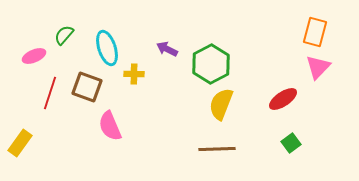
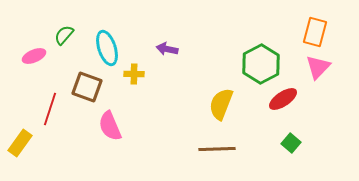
purple arrow: rotated 15 degrees counterclockwise
green hexagon: moved 50 px right
red line: moved 16 px down
green square: rotated 12 degrees counterclockwise
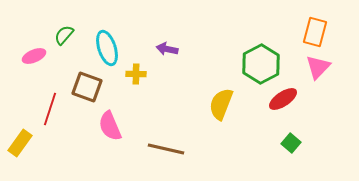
yellow cross: moved 2 px right
brown line: moved 51 px left; rotated 15 degrees clockwise
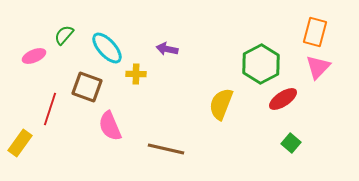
cyan ellipse: rotated 24 degrees counterclockwise
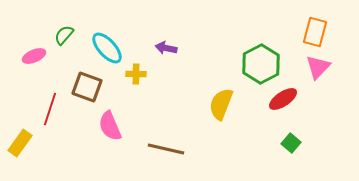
purple arrow: moved 1 px left, 1 px up
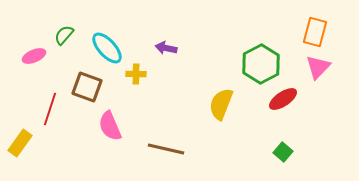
green square: moved 8 px left, 9 px down
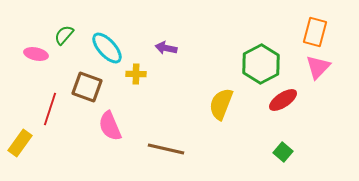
pink ellipse: moved 2 px right, 2 px up; rotated 35 degrees clockwise
red ellipse: moved 1 px down
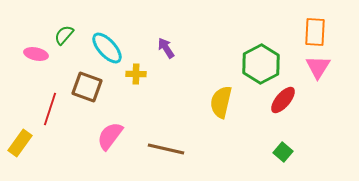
orange rectangle: rotated 12 degrees counterclockwise
purple arrow: rotated 45 degrees clockwise
pink triangle: rotated 12 degrees counterclockwise
red ellipse: rotated 16 degrees counterclockwise
yellow semicircle: moved 2 px up; rotated 8 degrees counterclockwise
pink semicircle: moved 10 px down; rotated 60 degrees clockwise
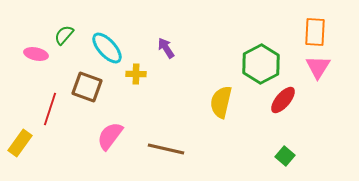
green square: moved 2 px right, 4 px down
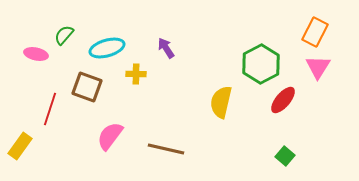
orange rectangle: rotated 24 degrees clockwise
cyan ellipse: rotated 64 degrees counterclockwise
yellow rectangle: moved 3 px down
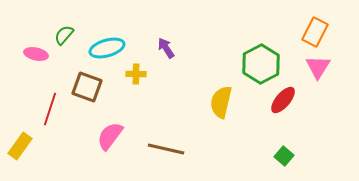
green square: moved 1 px left
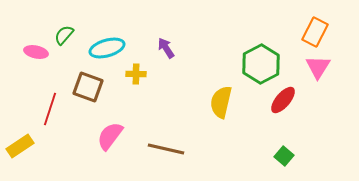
pink ellipse: moved 2 px up
brown square: moved 1 px right
yellow rectangle: rotated 20 degrees clockwise
